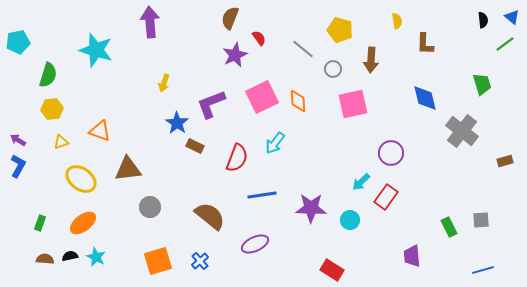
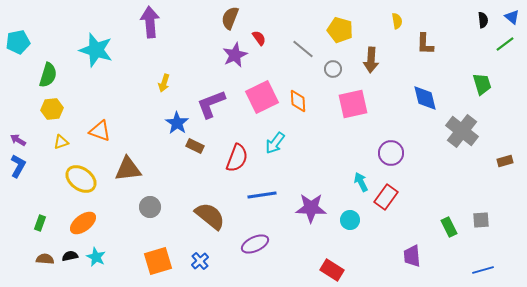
cyan arrow at (361, 182): rotated 108 degrees clockwise
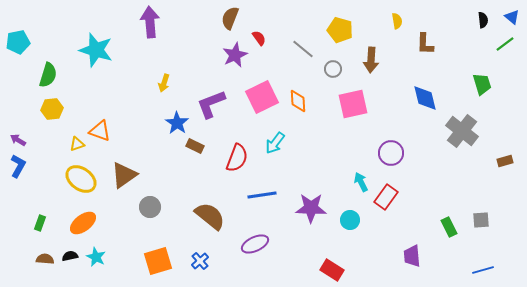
yellow triangle at (61, 142): moved 16 px right, 2 px down
brown triangle at (128, 169): moved 4 px left, 6 px down; rotated 28 degrees counterclockwise
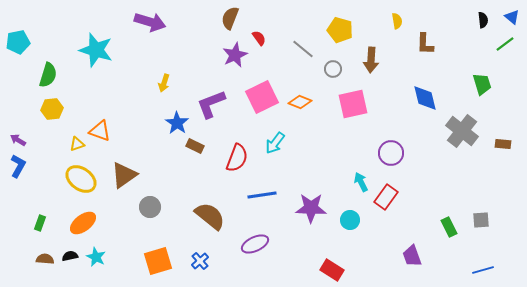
purple arrow at (150, 22): rotated 112 degrees clockwise
orange diamond at (298, 101): moved 2 px right, 1 px down; rotated 65 degrees counterclockwise
brown rectangle at (505, 161): moved 2 px left, 17 px up; rotated 21 degrees clockwise
purple trapezoid at (412, 256): rotated 15 degrees counterclockwise
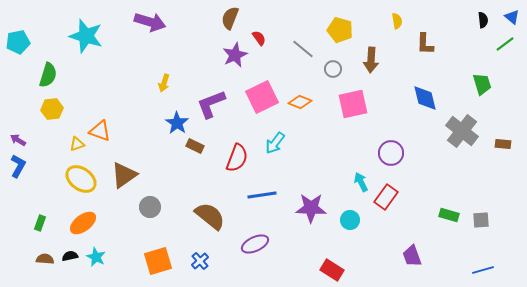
cyan star at (96, 50): moved 10 px left, 14 px up
green rectangle at (449, 227): moved 12 px up; rotated 48 degrees counterclockwise
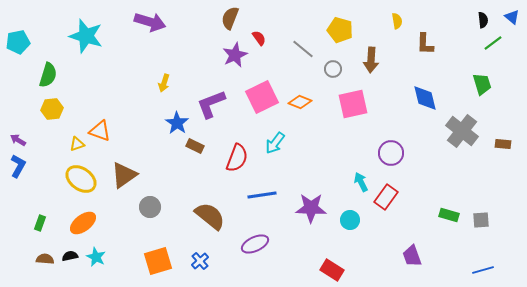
green line at (505, 44): moved 12 px left, 1 px up
